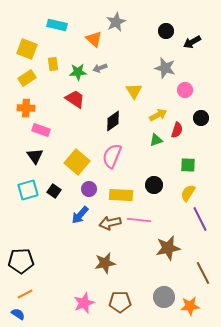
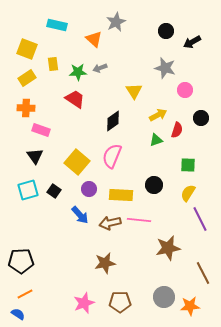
blue arrow at (80, 215): rotated 84 degrees counterclockwise
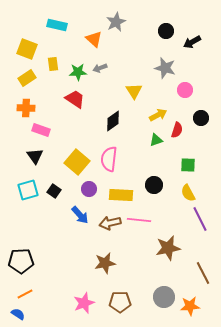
pink semicircle at (112, 156): moved 3 px left, 3 px down; rotated 15 degrees counterclockwise
yellow semicircle at (188, 193): rotated 60 degrees counterclockwise
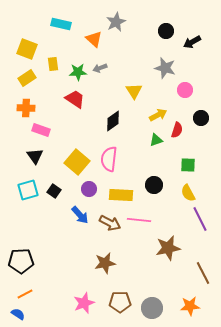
cyan rectangle at (57, 25): moved 4 px right, 1 px up
brown arrow at (110, 223): rotated 140 degrees counterclockwise
gray circle at (164, 297): moved 12 px left, 11 px down
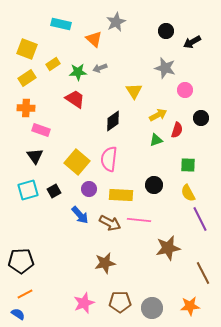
yellow rectangle at (53, 64): rotated 64 degrees clockwise
black square at (54, 191): rotated 24 degrees clockwise
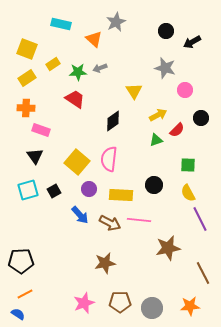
red semicircle at (177, 130): rotated 28 degrees clockwise
